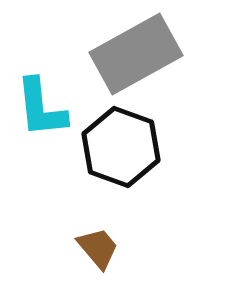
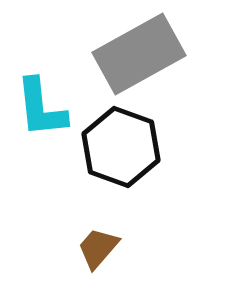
gray rectangle: moved 3 px right
brown trapezoid: rotated 99 degrees counterclockwise
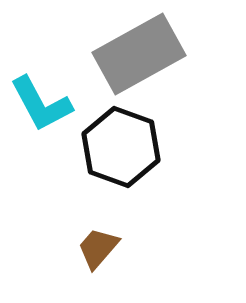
cyan L-shape: moved 4 px up; rotated 22 degrees counterclockwise
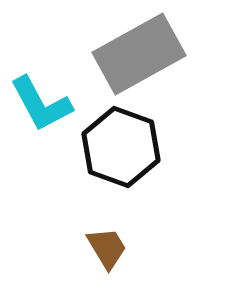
brown trapezoid: moved 9 px right; rotated 108 degrees clockwise
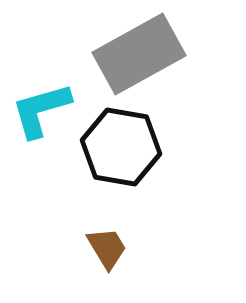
cyan L-shape: moved 6 px down; rotated 102 degrees clockwise
black hexagon: rotated 10 degrees counterclockwise
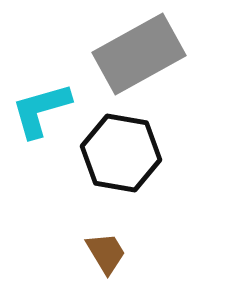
black hexagon: moved 6 px down
brown trapezoid: moved 1 px left, 5 px down
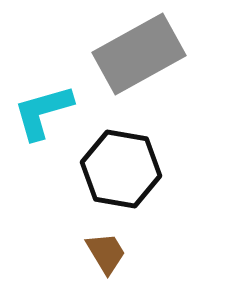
cyan L-shape: moved 2 px right, 2 px down
black hexagon: moved 16 px down
